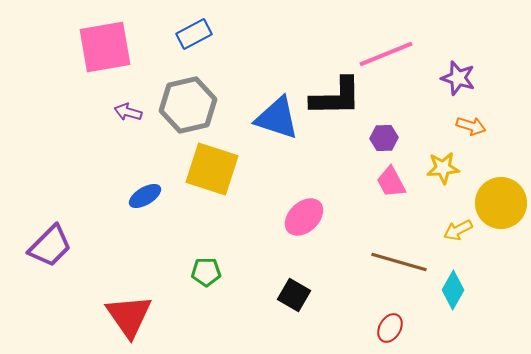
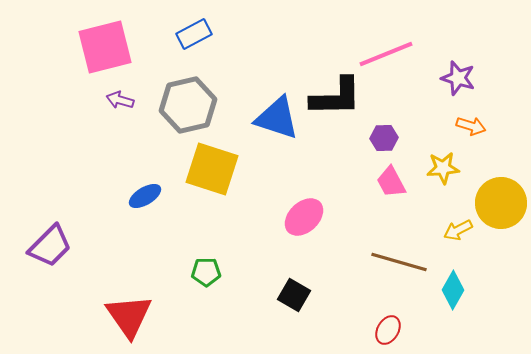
pink square: rotated 4 degrees counterclockwise
purple arrow: moved 8 px left, 12 px up
red ellipse: moved 2 px left, 2 px down
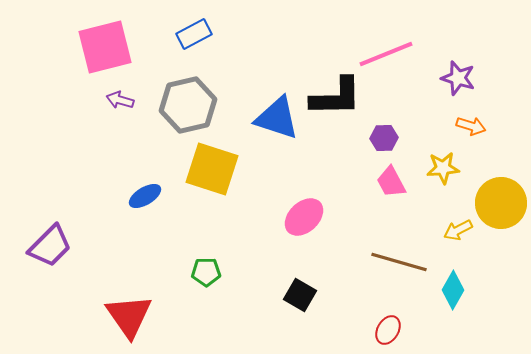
black square: moved 6 px right
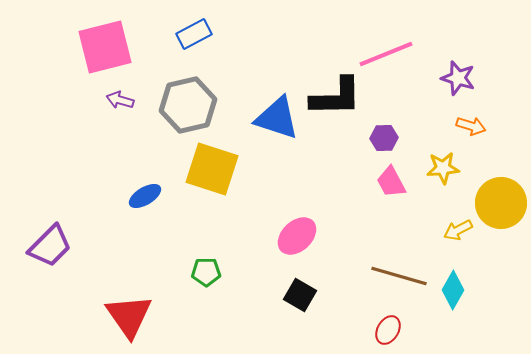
pink ellipse: moved 7 px left, 19 px down
brown line: moved 14 px down
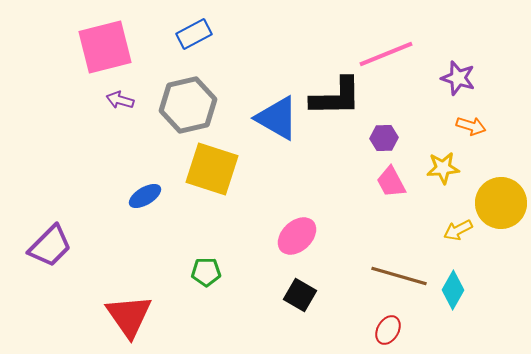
blue triangle: rotated 12 degrees clockwise
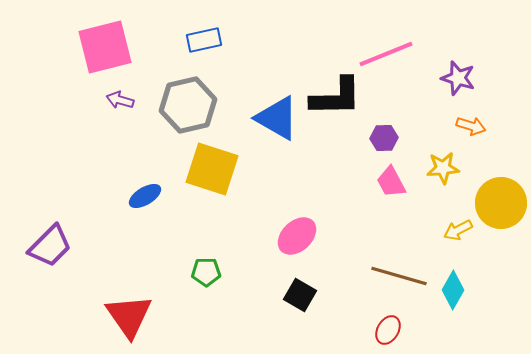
blue rectangle: moved 10 px right, 6 px down; rotated 16 degrees clockwise
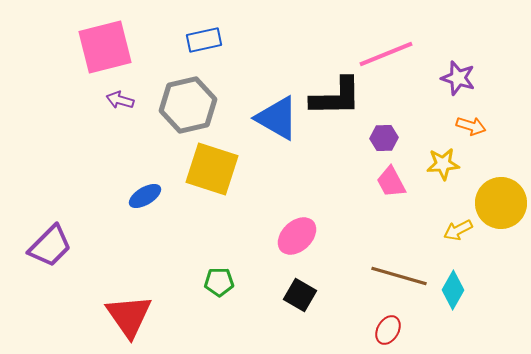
yellow star: moved 4 px up
green pentagon: moved 13 px right, 10 px down
